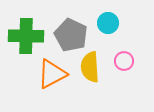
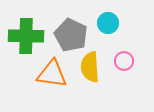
orange triangle: rotated 36 degrees clockwise
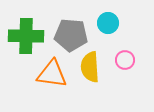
gray pentagon: rotated 20 degrees counterclockwise
pink circle: moved 1 px right, 1 px up
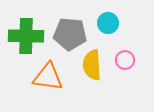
gray pentagon: moved 1 px left, 1 px up
yellow semicircle: moved 2 px right, 2 px up
orange triangle: moved 4 px left, 3 px down
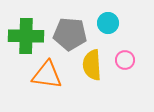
orange triangle: moved 1 px left, 2 px up
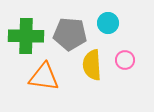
orange triangle: moved 3 px left, 2 px down
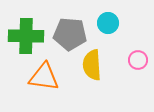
pink circle: moved 13 px right
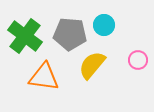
cyan circle: moved 4 px left, 2 px down
green cross: moved 1 px left; rotated 36 degrees clockwise
yellow semicircle: rotated 44 degrees clockwise
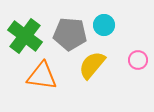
orange triangle: moved 2 px left, 1 px up
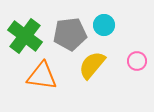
gray pentagon: rotated 12 degrees counterclockwise
pink circle: moved 1 px left, 1 px down
